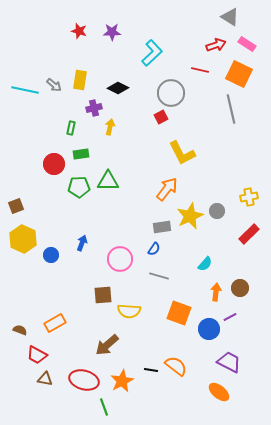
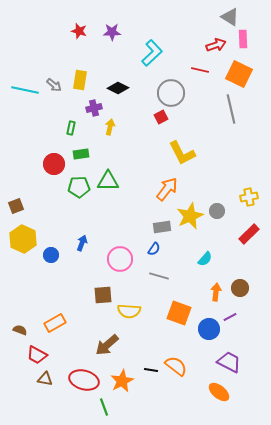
pink rectangle at (247, 44): moved 4 px left, 5 px up; rotated 54 degrees clockwise
cyan semicircle at (205, 264): moved 5 px up
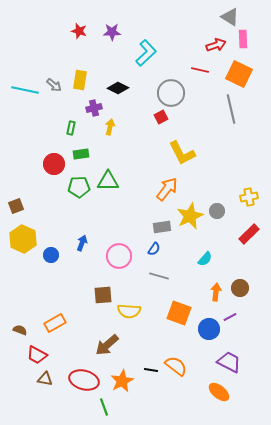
cyan L-shape at (152, 53): moved 6 px left
pink circle at (120, 259): moved 1 px left, 3 px up
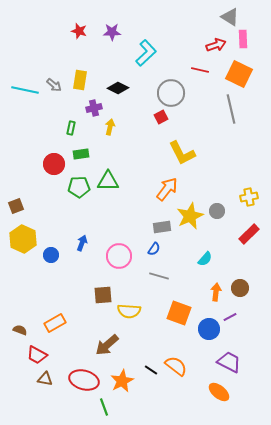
black line at (151, 370): rotated 24 degrees clockwise
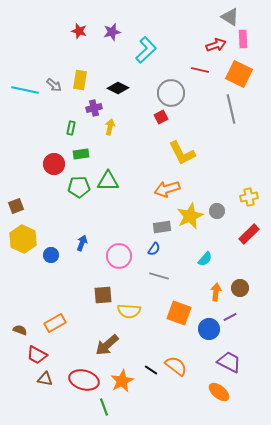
purple star at (112, 32): rotated 12 degrees counterclockwise
cyan L-shape at (146, 53): moved 3 px up
orange arrow at (167, 189): rotated 145 degrees counterclockwise
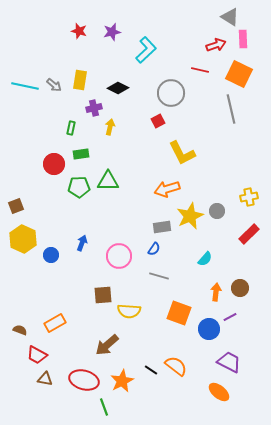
cyan line at (25, 90): moved 4 px up
red square at (161, 117): moved 3 px left, 4 px down
